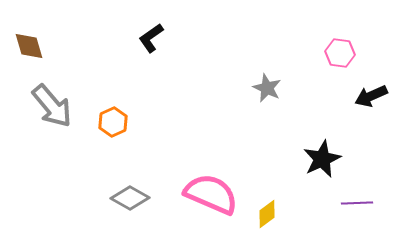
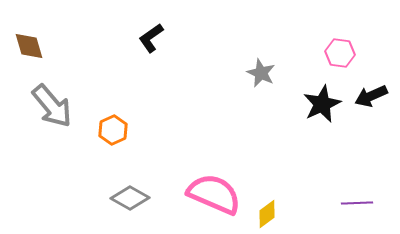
gray star: moved 6 px left, 15 px up
orange hexagon: moved 8 px down
black star: moved 55 px up
pink semicircle: moved 3 px right
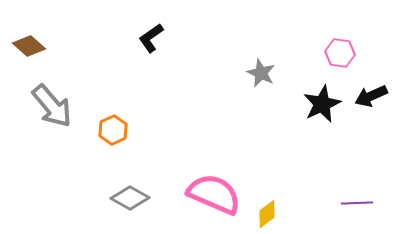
brown diamond: rotated 32 degrees counterclockwise
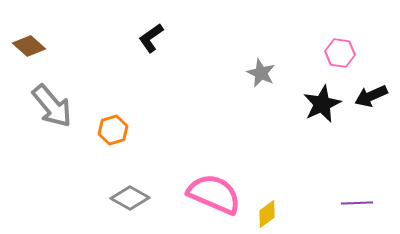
orange hexagon: rotated 8 degrees clockwise
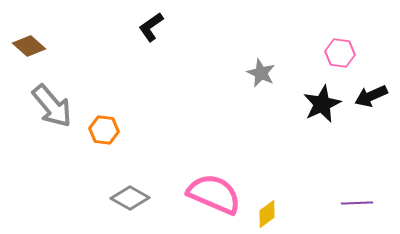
black L-shape: moved 11 px up
orange hexagon: moved 9 px left; rotated 24 degrees clockwise
